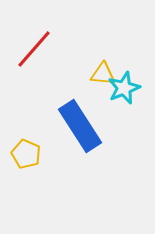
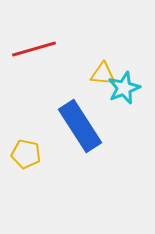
red line: rotated 33 degrees clockwise
yellow pentagon: rotated 12 degrees counterclockwise
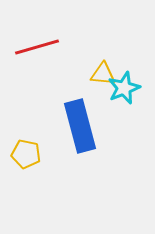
red line: moved 3 px right, 2 px up
blue rectangle: rotated 18 degrees clockwise
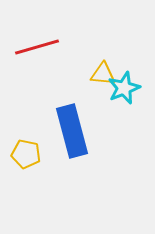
blue rectangle: moved 8 px left, 5 px down
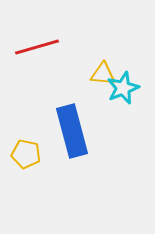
cyan star: moved 1 px left
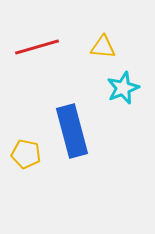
yellow triangle: moved 27 px up
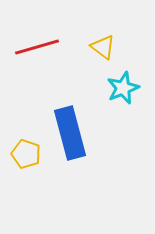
yellow triangle: rotated 32 degrees clockwise
blue rectangle: moved 2 px left, 2 px down
yellow pentagon: rotated 8 degrees clockwise
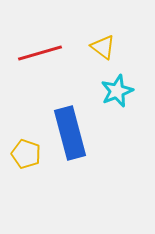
red line: moved 3 px right, 6 px down
cyan star: moved 6 px left, 3 px down
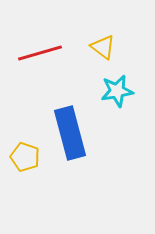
cyan star: rotated 12 degrees clockwise
yellow pentagon: moved 1 px left, 3 px down
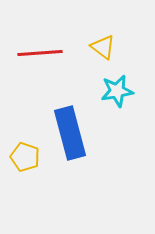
red line: rotated 12 degrees clockwise
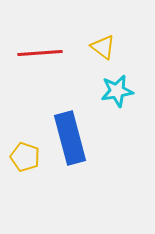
blue rectangle: moved 5 px down
